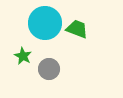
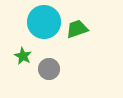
cyan circle: moved 1 px left, 1 px up
green trapezoid: rotated 40 degrees counterclockwise
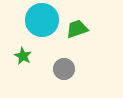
cyan circle: moved 2 px left, 2 px up
gray circle: moved 15 px right
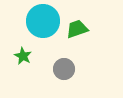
cyan circle: moved 1 px right, 1 px down
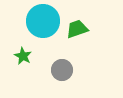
gray circle: moved 2 px left, 1 px down
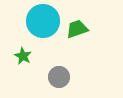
gray circle: moved 3 px left, 7 px down
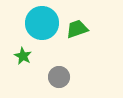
cyan circle: moved 1 px left, 2 px down
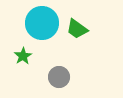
green trapezoid: rotated 125 degrees counterclockwise
green star: rotated 12 degrees clockwise
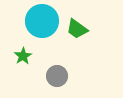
cyan circle: moved 2 px up
gray circle: moved 2 px left, 1 px up
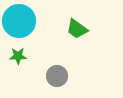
cyan circle: moved 23 px left
green star: moved 5 px left; rotated 30 degrees clockwise
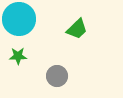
cyan circle: moved 2 px up
green trapezoid: rotated 80 degrees counterclockwise
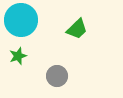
cyan circle: moved 2 px right, 1 px down
green star: rotated 18 degrees counterclockwise
